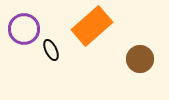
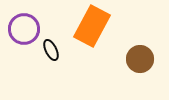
orange rectangle: rotated 21 degrees counterclockwise
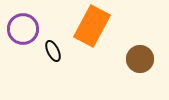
purple circle: moved 1 px left
black ellipse: moved 2 px right, 1 px down
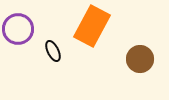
purple circle: moved 5 px left
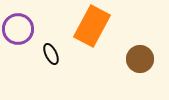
black ellipse: moved 2 px left, 3 px down
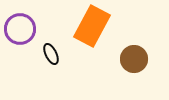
purple circle: moved 2 px right
brown circle: moved 6 px left
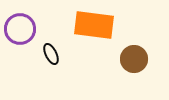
orange rectangle: moved 2 px right, 1 px up; rotated 69 degrees clockwise
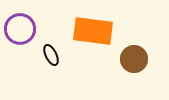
orange rectangle: moved 1 px left, 6 px down
black ellipse: moved 1 px down
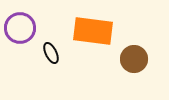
purple circle: moved 1 px up
black ellipse: moved 2 px up
